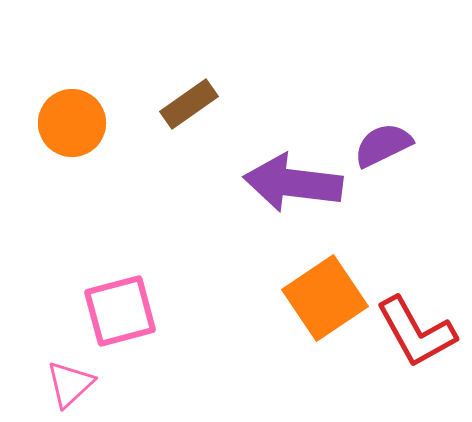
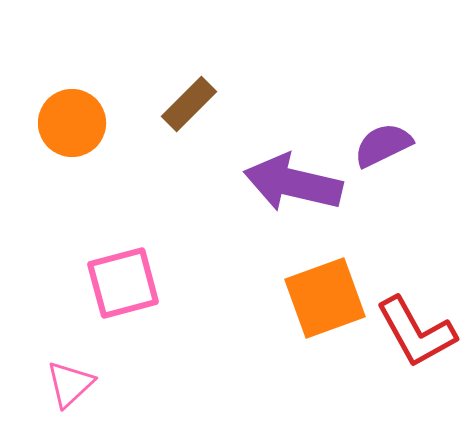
brown rectangle: rotated 10 degrees counterclockwise
purple arrow: rotated 6 degrees clockwise
orange square: rotated 14 degrees clockwise
pink square: moved 3 px right, 28 px up
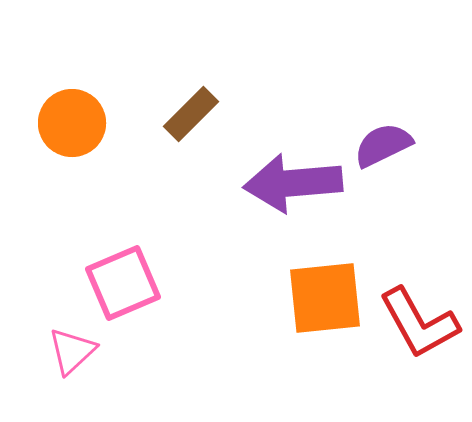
brown rectangle: moved 2 px right, 10 px down
purple arrow: rotated 18 degrees counterclockwise
pink square: rotated 8 degrees counterclockwise
orange square: rotated 14 degrees clockwise
red L-shape: moved 3 px right, 9 px up
pink triangle: moved 2 px right, 33 px up
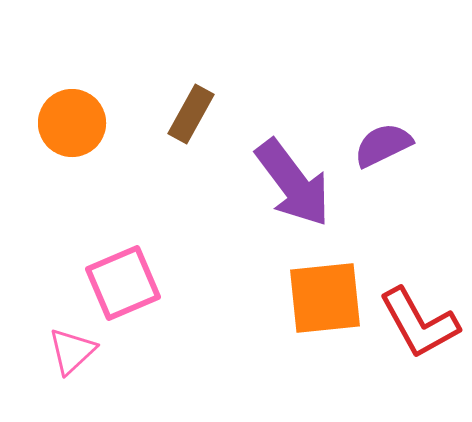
brown rectangle: rotated 16 degrees counterclockwise
purple arrow: rotated 122 degrees counterclockwise
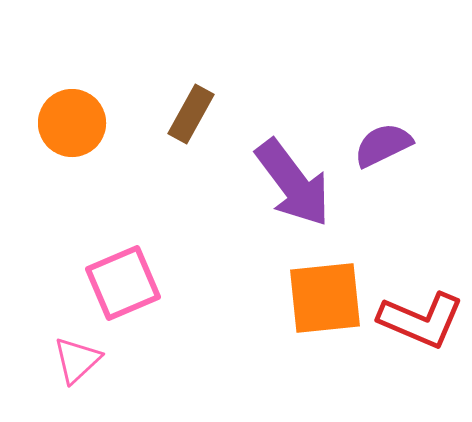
red L-shape: moved 2 px right, 3 px up; rotated 38 degrees counterclockwise
pink triangle: moved 5 px right, 9 px down
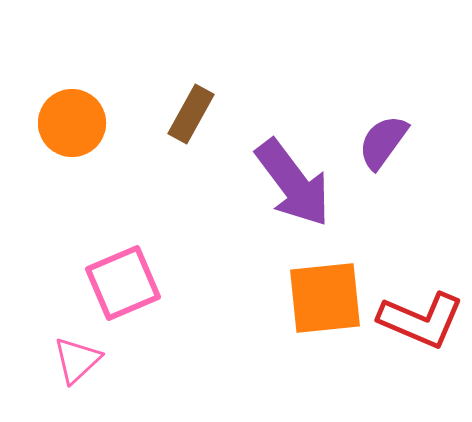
purple semicircle: moved 3 px up; rotated 28 degrees counterclockwise
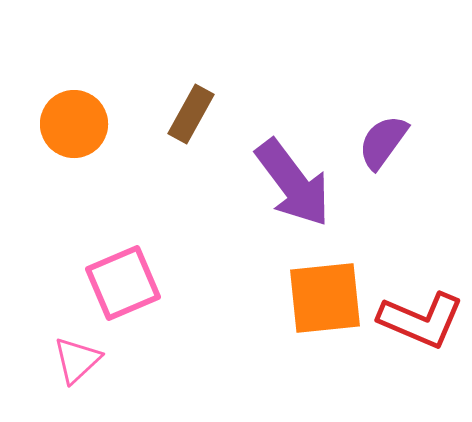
orange circle: moved 2 px right, 1 px down
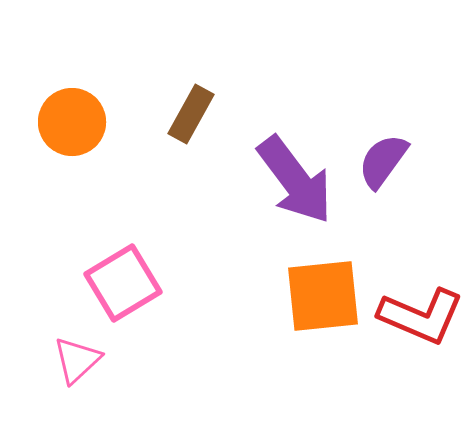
orange circle: moved 2 px left, 2 px up
purple semicircle: moved 19 px down
purple arrow: moved 2 px right, 3 px up
pink square: rotated 8 degrees counterclockwise
orange square: moved 2 px left, 2 px up
red L-shape: moved 4 px up
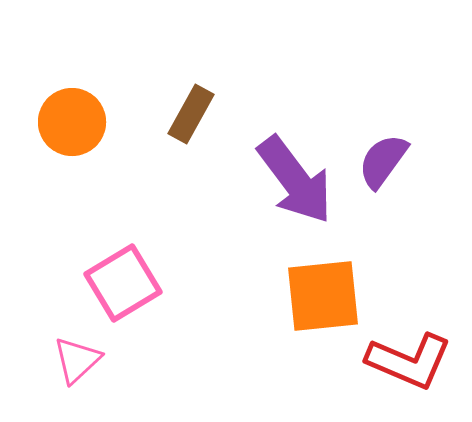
red L-shape: moved 12 px left, 45 px down
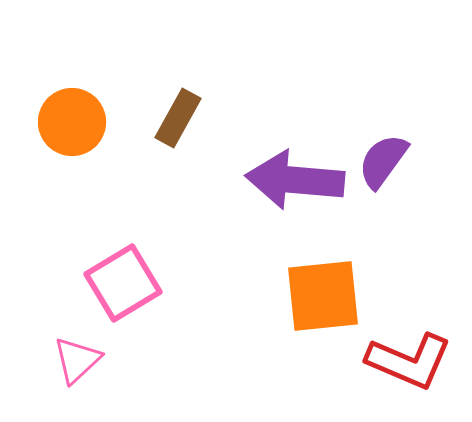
brown rectangle: moved 13 px left, 4 px down
purple arrow: rotated 132 degrees clockwise
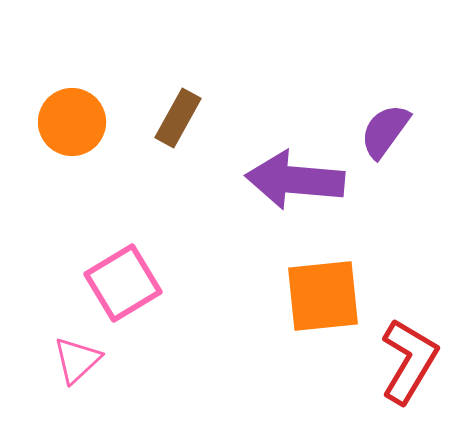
purple semicircle: moved 2 px right, 30 px up
red L-shape: rotated 82 degrees counterclockwise
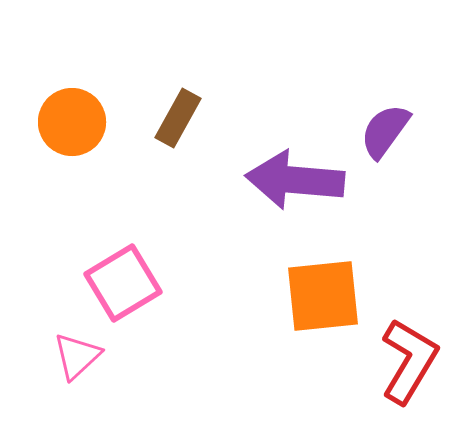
pink triangle: moved 4 px up
